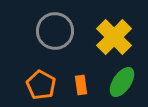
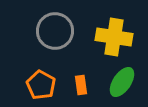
yellow cross: rotated 36 degrees counterclockwise
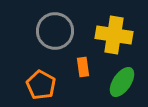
yellow cross: moved 2 px up
orange rectangle: moved 2 px right, 18 px up
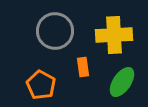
yellow cross: rotated 12 degrees counterclockwise
